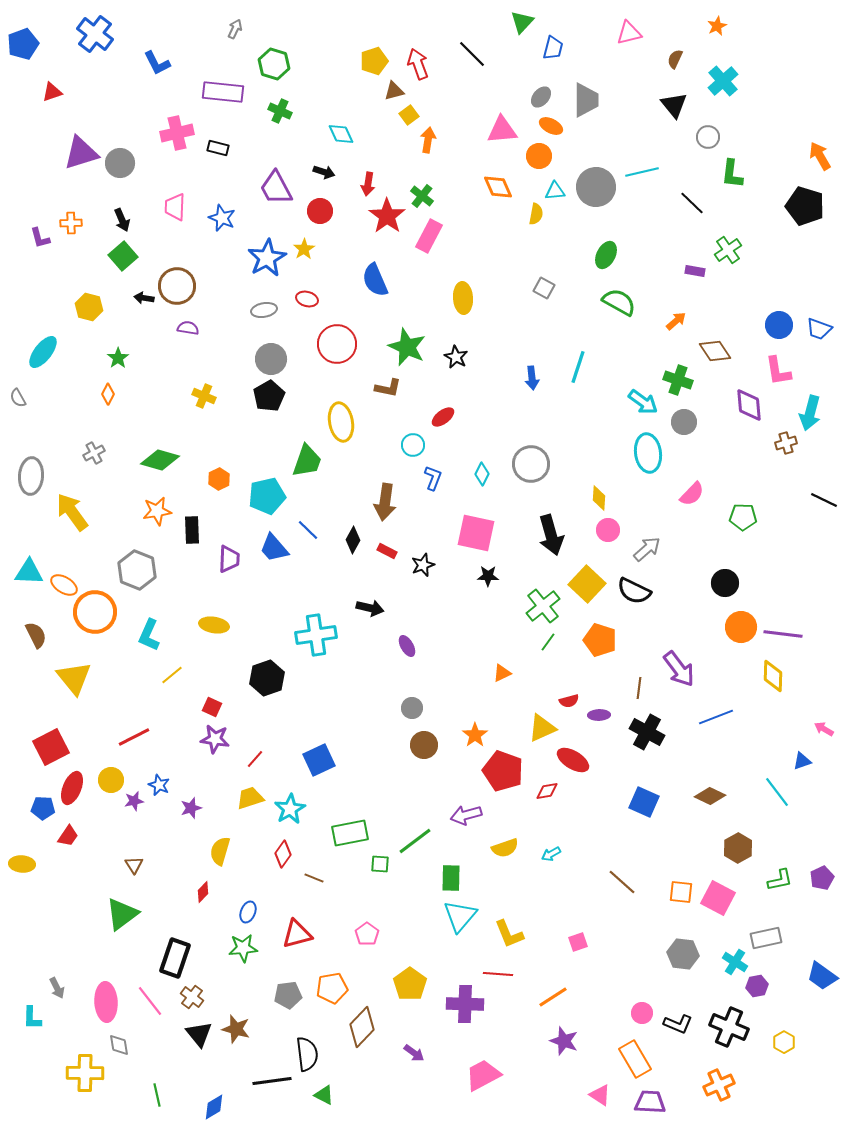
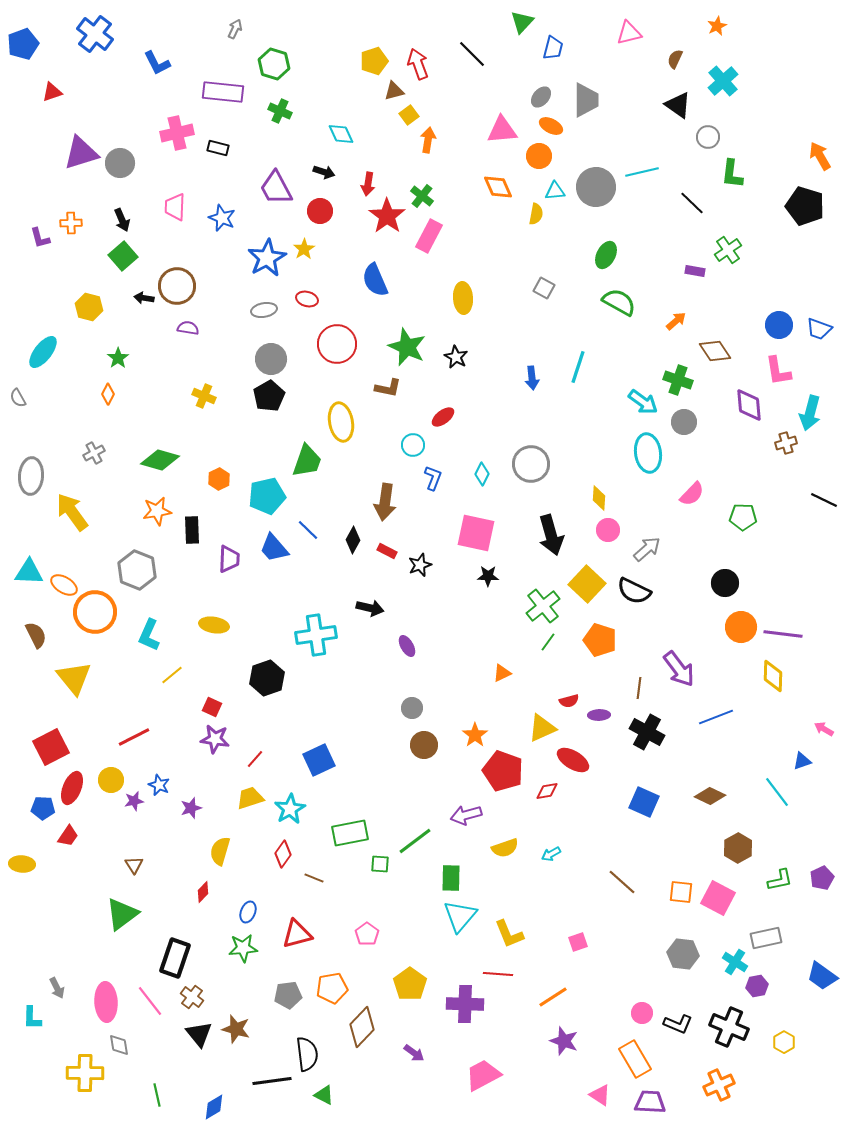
black triangle at (674, 105): moved 4 px right; rotated 16 degrees counterclockwise
black star at (423, 565): moved 3 px left
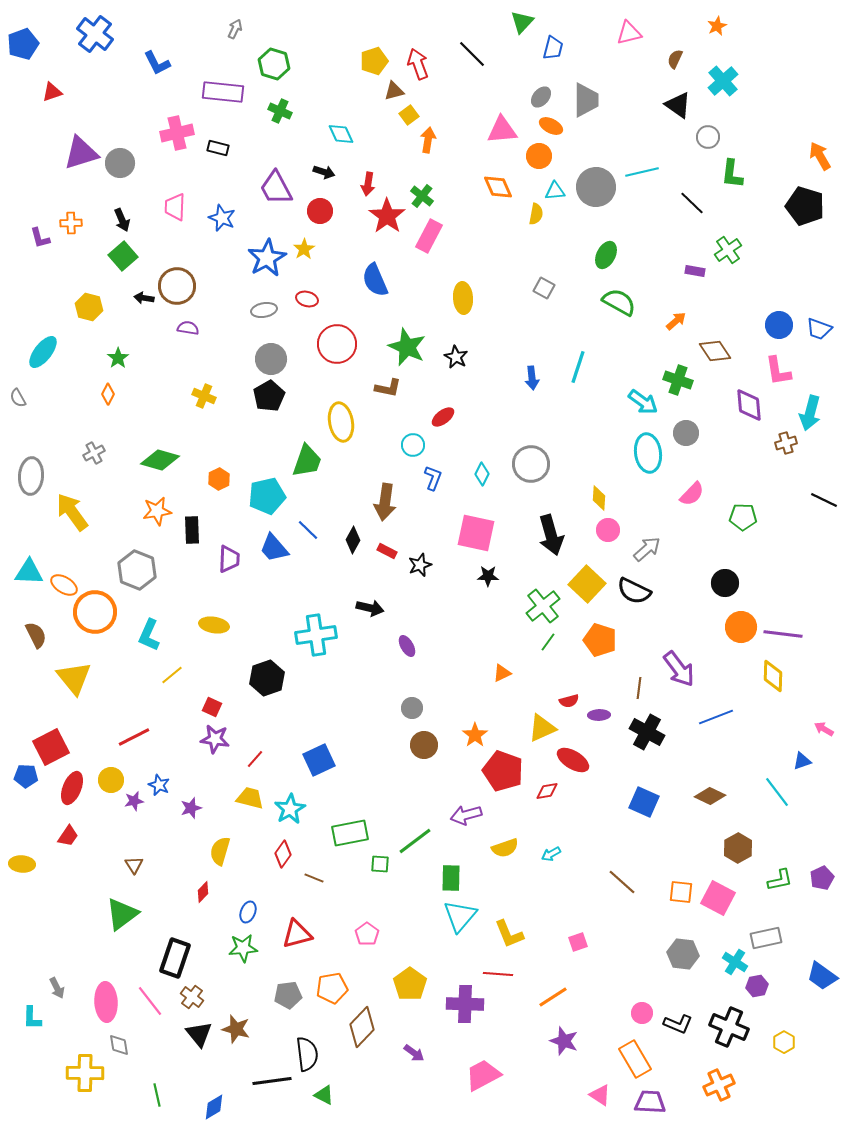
gray circle at (684, 422): moved 2 px right, 11 px down
yellow trapezoid at (250, 798): rotated 32 degrees clockwise
blue pentagon at (43, 808): moved 17 px left, 32 px up
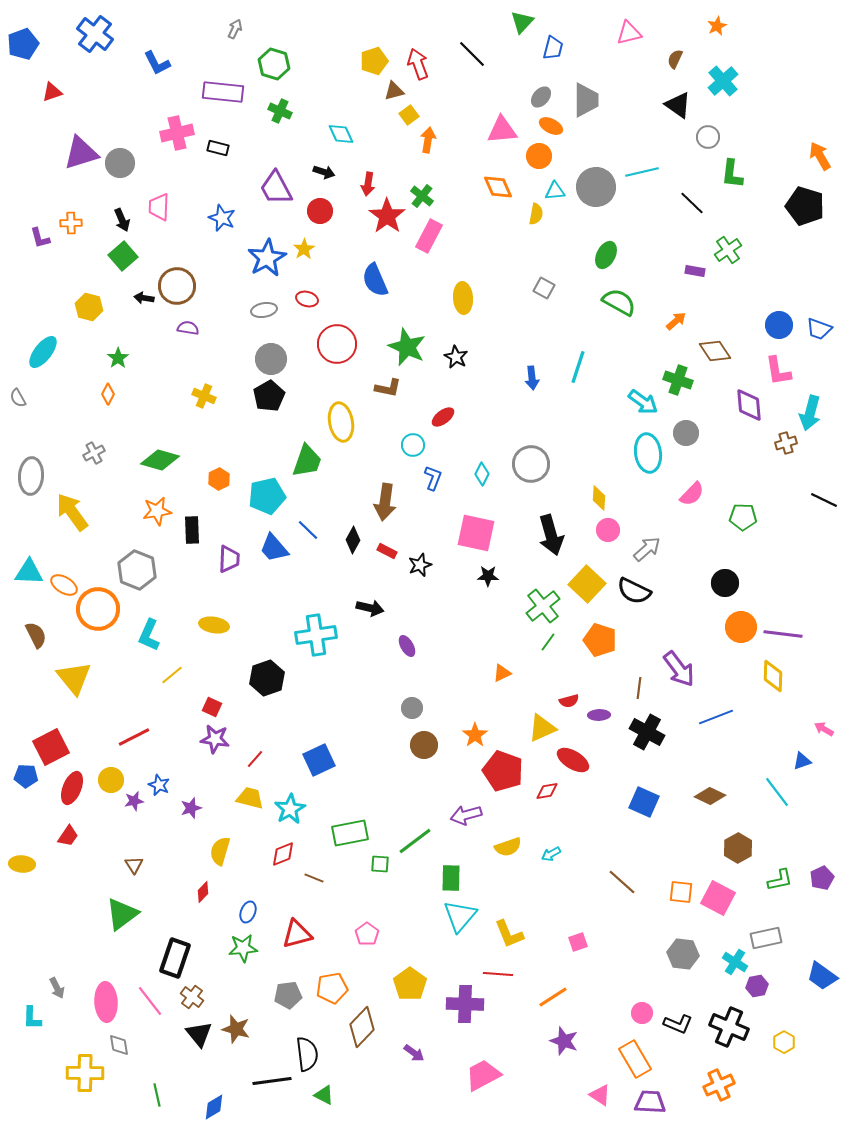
pink trapezoid at (175, 207): moved 16 px left
orange circle at (95, 612): moved 3 px right, 3 px up
yellow semicircle at (505, 848): moved 3 px right, 1 px up
red diamond at (283, 854): rotated 32 degrees clockwise
